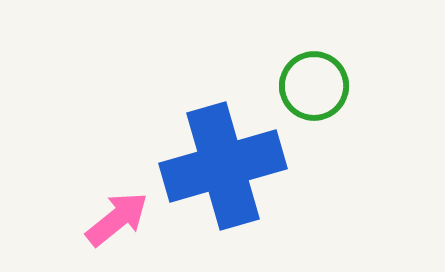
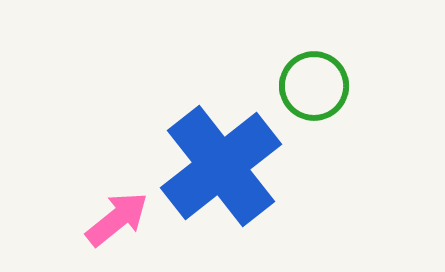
blue cross: moved 2 px left; rotated 22 degrees counterclockwise
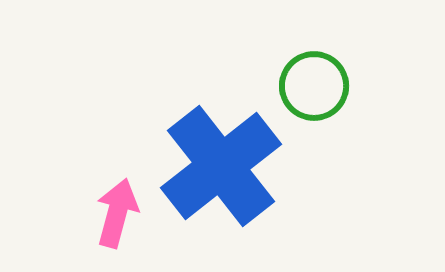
pink arrow: moved 6 px up; rotated 36 degrees counterclockwise
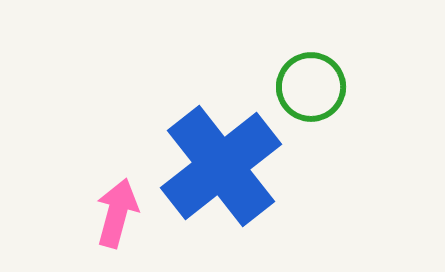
green circle: moved 3 px left, 1 px down
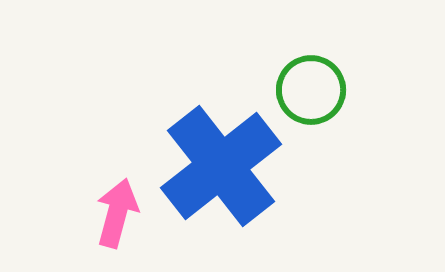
green circle: moved 3 px down
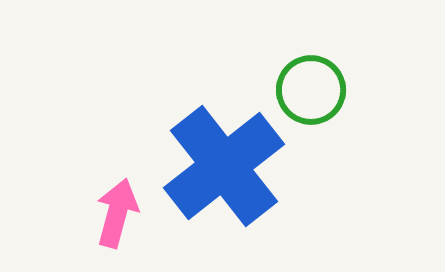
blue cross: moved 3 px right
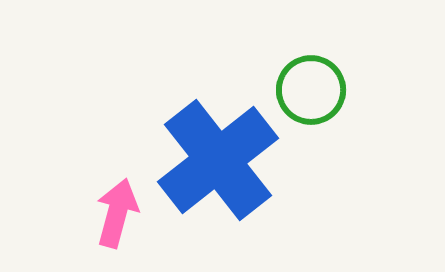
blue cross: moved 6 px left, 6 px up
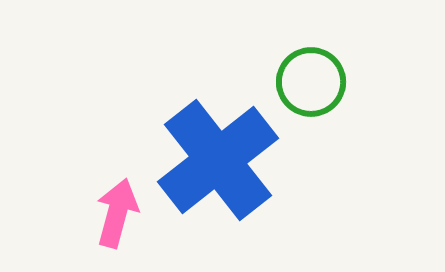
green circle: moved 8 px up
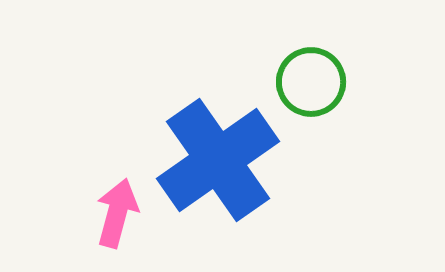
blue cross: rotated 3 degrees clockwise
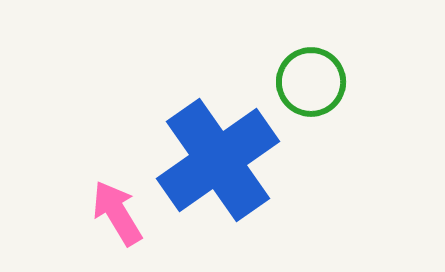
pink arrow: rotated 46 degrees counterclockwise
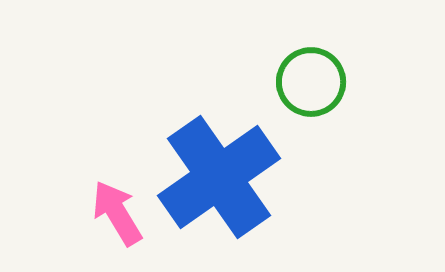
blue cross: moved 1 px right, 17 px down
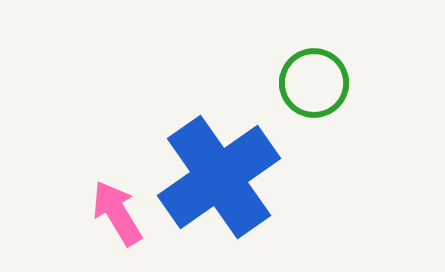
green circle: moved 3 px right, 1 px down
